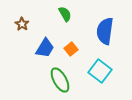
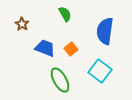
blue trapezoid: rotated 100 degrees counterclockwise
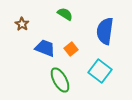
green semicircle: rotated 28 degrees counterclockwise
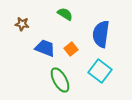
brown star: rotated 24 degrees counterclockwise
blue semicircle: moved 4 px left, 3 px down
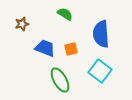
brown star: rotated 24 degrees counterclockwise
blue semicircle: rotated 12 degrees counterclockwise
orange square: rotated 24 degrees clockwise
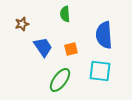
green semicircle: rotated 126 degrees counterclockwise
blue semicircle: moved 3 px right, 1 px down
blue trapezoid: moved 2 px left, 1 px up; rotated 35 degrees clockwise
cyan square: rotated 30 degrees counterclockwise
green ellipse: rotated 65 degrees clockwise
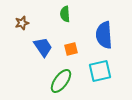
brown star: moved 1 px up
cyan square: rotated 20 degrees counterclockwise
green ellipse: moved 1 px right, 1 px down
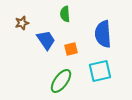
blue semicircle: moved 1 px left, 1 px up
blue trapezoid: moved 3 px right, 7 px up
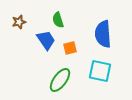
green semicircle: moved 7 px left, 6 px down; rotated 14 degrees counterclockwise
brown star: moved 3 px left, 1 px up
orange square: moved 1 px left, 1 px up
cyan square: rotated 25 degrees clockwise
green ellipse: moved 1 px left, 1 px up
